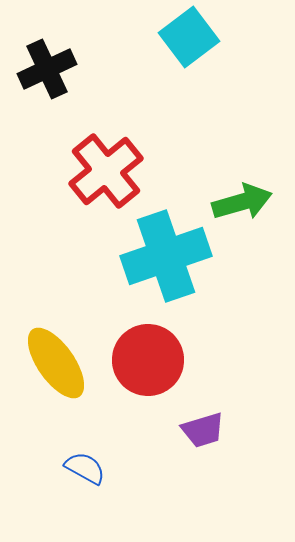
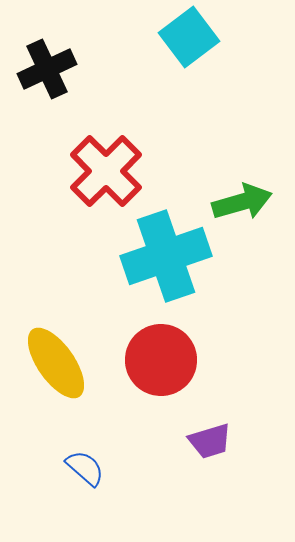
red cross: rotated 6 degrees counterclockwise
red circle: moved 13 px right
purple trapezoid: moved 7 px right, 11 px down
blue semicircle: rotated 12 degrees clockwise
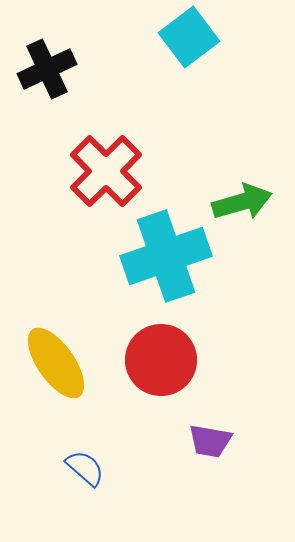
purple trapezoid: rotated 27 degrees clockwise
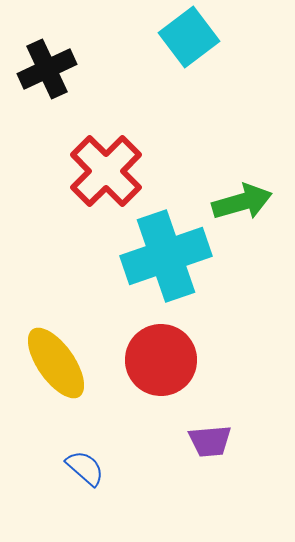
purple trapezoid: rotated 15 degrees counterclockwise
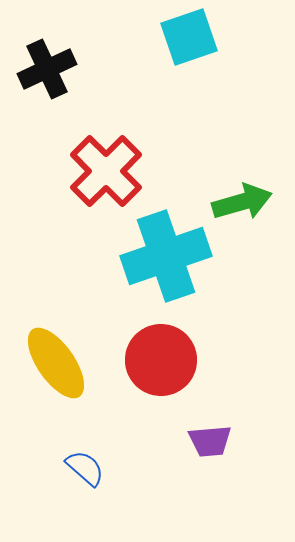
cyan square: rotated 18 degrees clockwise
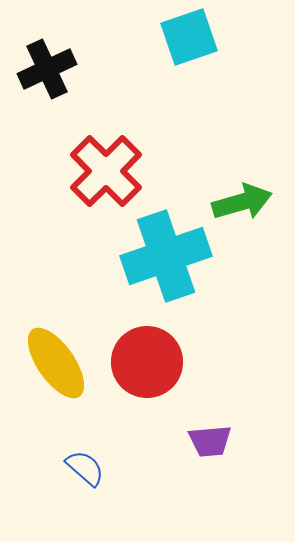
red circle: moved 14 px left, 2 px down
